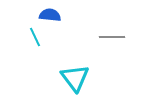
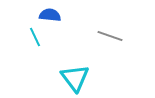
gray line: moved 2 px left, 1 px up; rotated 20 degrees clockwise
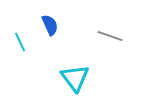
blue semicircle: moved 10 px down; rotated 60 degrees clockwise
cyan line: moved 15 px left, 5 px down
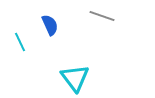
gray line: moved 8 px left, 20 px up
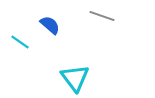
blue semicircle: rotated 25 degrees counterclockwise
cyan line: rotated 30 degrees counterclockwise
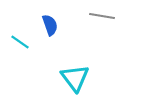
gray line: rotated 10 degrees counterclockwise
blue semicircle: rotated 30 degrees clockwise
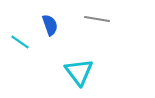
gray line: moved 5 px left, 3 px down
cyan triangle: moved 4 px right, 6 px up
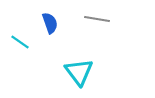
blue semicircle: moved 2 px up
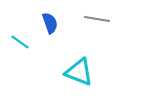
cyan triangle: rotated 32 degrees counterclockwise
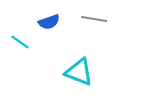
gray line: moved 3 px left
blue semicircle: moved 1 px left, 1 px up; rotated 90 degrees clockwise
